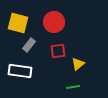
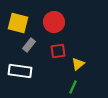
green line: rotated 56 degrees counterclockwise
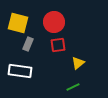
gray rectangle: moved 1 px left, 1 px up; rotated 16 degrees counterclockwise
red square: moved 6 px up
yellow triangle: moved 1 px up
green line: rotated 40 degrees clockwise
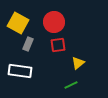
yellow square: rotated 15 degrees clockwise
green line: moved 2 px left, 2 px up
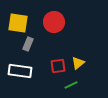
yellow square: rotated 20 degrees counterclockwise
red square: moved 21 px down
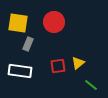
green line: moved 20 px right; rotated 64 degrees clockwise
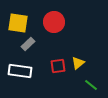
gray rectangle: rotated 24 degrees clockwise
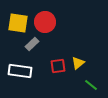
red circle: moved 9 px left
gray rectangle: moved 4 px right
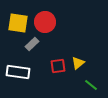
white rectangle: moved 2 px left, 1 px down
